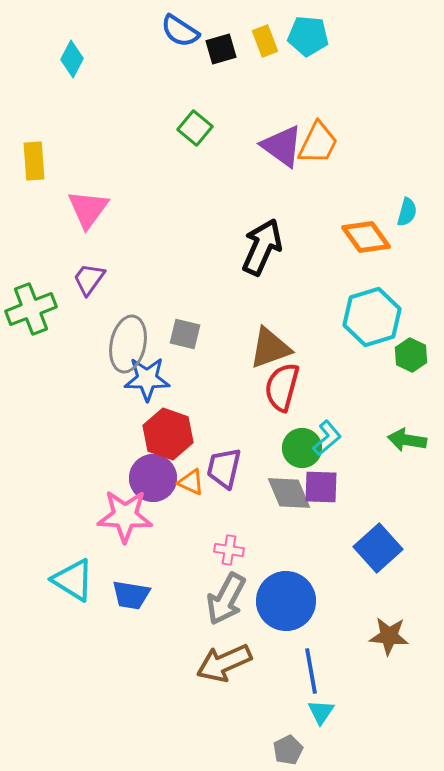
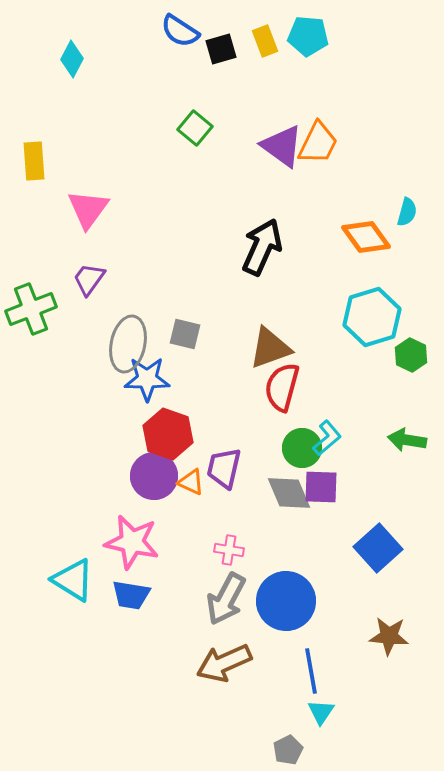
purple circle at (153, 478): moved 1 px right, 2 px up
pink star at (125, 516): moved 7 px right, 26 px down; rotated 10 degrees clockwise
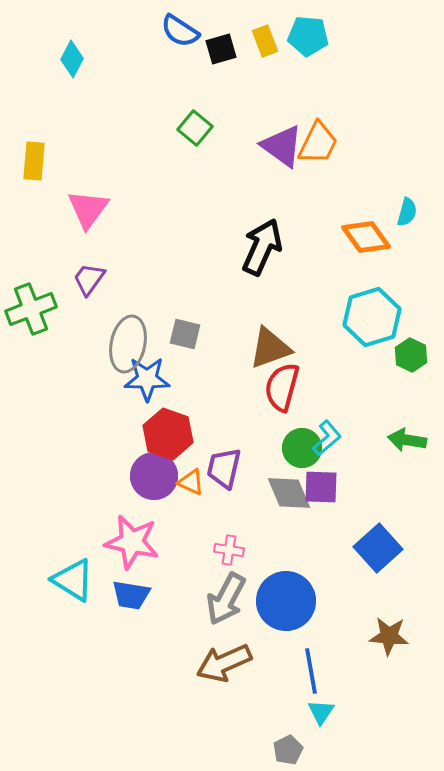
yellow rectangle at (34, 161): rotated 9 degrees clockwise
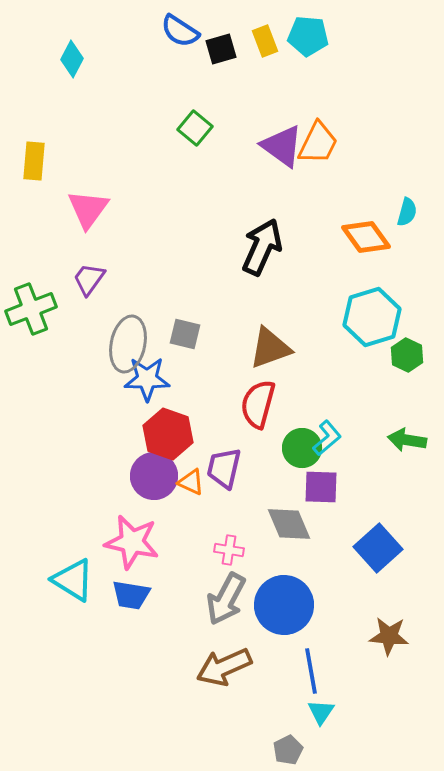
green hexagon at (411, 355): moved 4 px left
red semicircle at (282, 387): moved 24 px left, 17 px down
gray diamond at (289, 493): moved 31 px down
blue circle at (286, 601): moved 2 px left, 4 px down
brown arrow at (224, 663): moved 4 px down
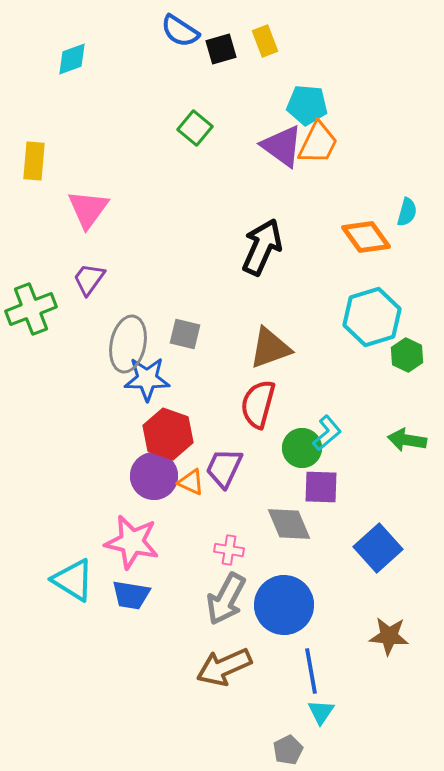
cyan pentagon at (308, 36): moved 1 px left, 69 px down
cyan diamond at (72, 59): rotated 42 degrees clockwise
cyan L-shape at (327, 438): moved 5 px up
purple trapezoid at (224, 468): rotated 12 degrees clockwise
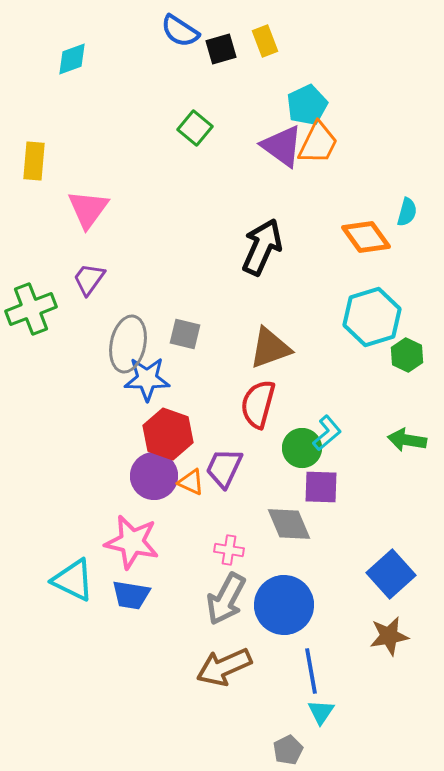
cyan pentagon at (307, 105): rotated 30 degrees counterclockwise
blue square at (378, 548): moved 13 px right, 26 px down
cyan triangle at (73, 580): rotated 6 degrees counterclockwise
brown star at (389, 636): rotated 15 degrees counterclockwise
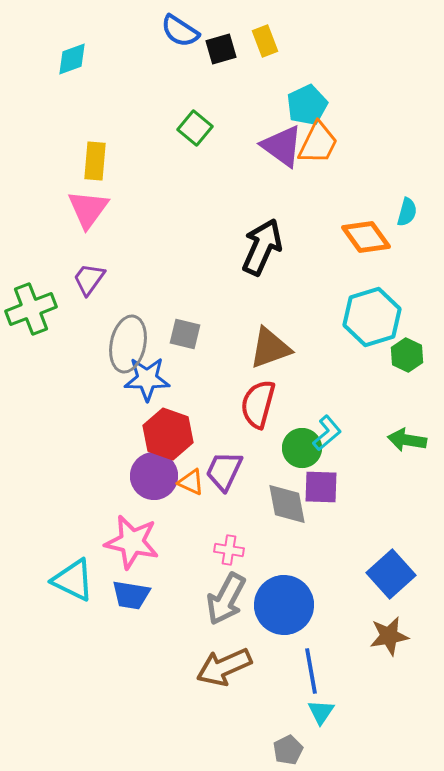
yellow rectangle at (34, 161): moved 61 px right
purple trapezoid at (224, 468): moved 3 px down
gray diamond at (289, 524): moved 2 px left, 20 px up; rotated 12 degrees clockwise
